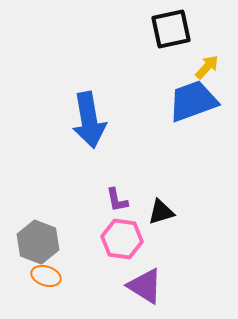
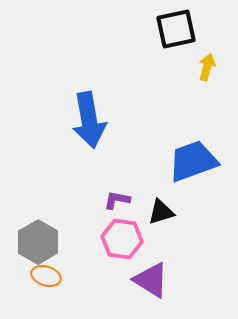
black square: moved 5 px right
yellow arrow: rotated 28 degrees counterclockwise
blue trapezoid: moved 60 px down
purple L-shape: rotated 112 degrees clockwise
gray hexagon: rotated 9 degrees clockwise
purple triangle: moved 6 px right, 6 px up
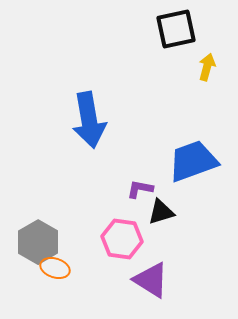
purple L-shape: moved 23 px right, 11 px up
orange ellipse: moved 9 px right, 8 px up
